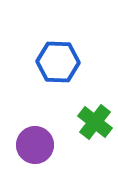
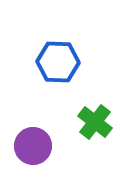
purple circle: moved 2 px left, 1 px down
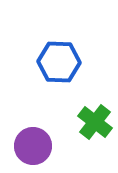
blue hexagon: moved 1 px right
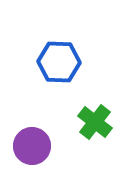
purple circle: moved 1 px left
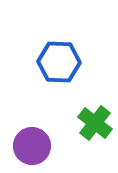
green cross: moved 1 px down
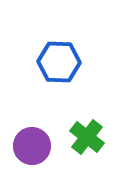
green cross: moved 8 px left, 14 px down
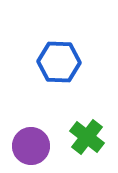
purple circle: moved 1 px left
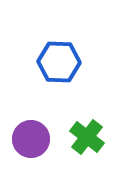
purple circle: moved 7 px up
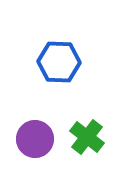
purple circle: moved 4 px right
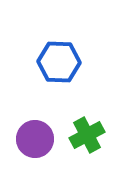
green cross: moved 2 px up; rotated 24 degrees clockwise
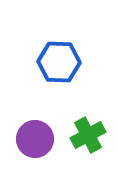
green cross: moved 1 px right
